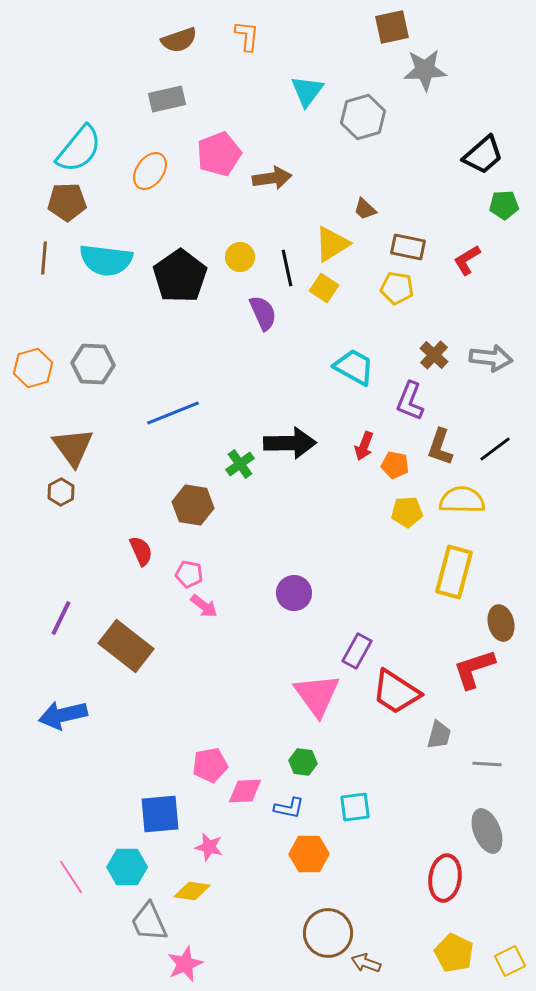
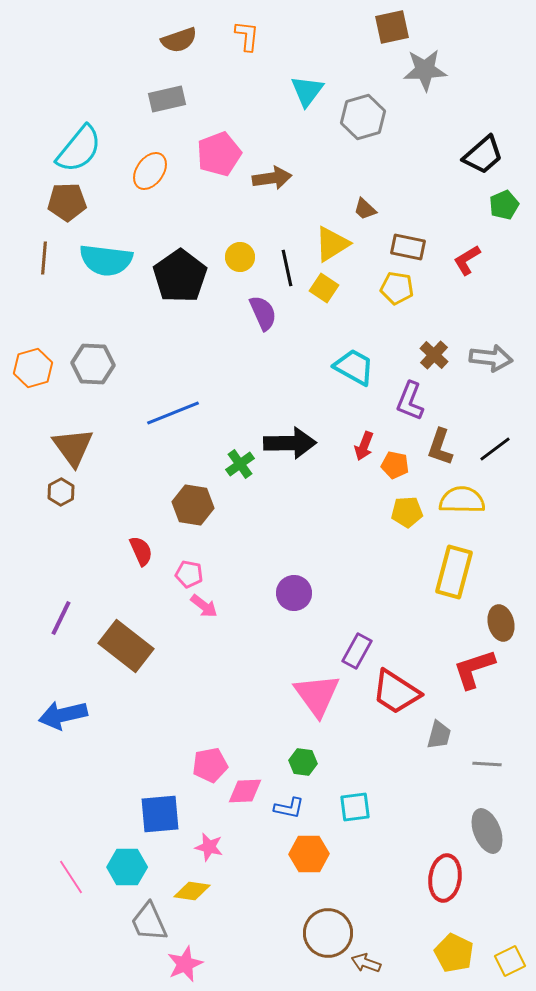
green pentagon at (504, 205): rotated 20 degrees counterclockwise
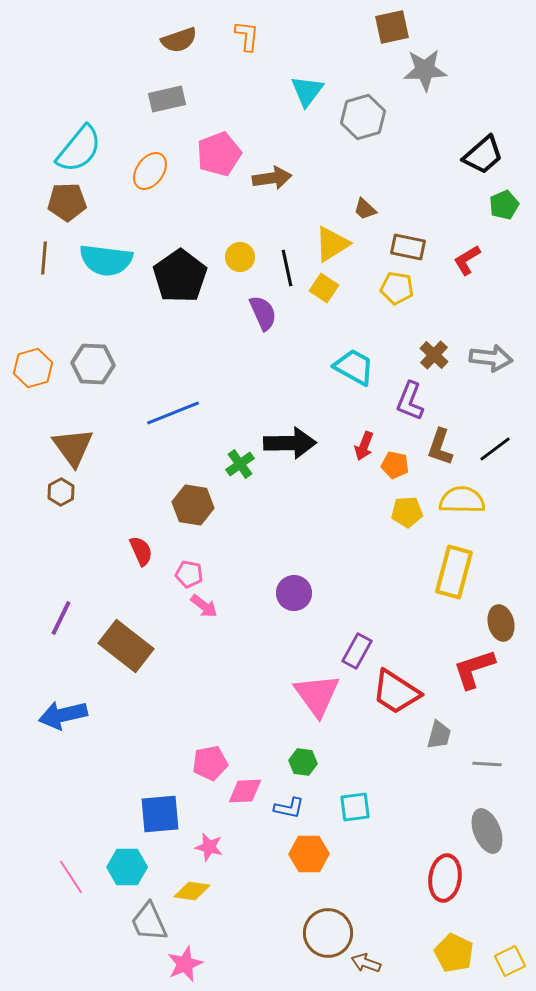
pink pentagon at (210, 765): moved 2 px up
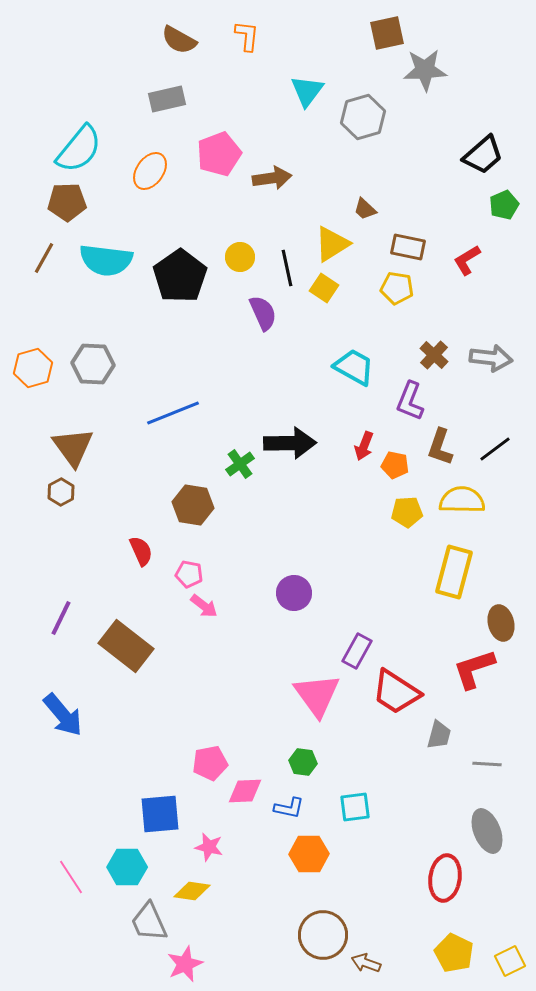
brown square at (392, 27): moved 5 px left, 6 px down
brown semicircle at (179, 40): rotated 48 degrees clockwise
brown line at (44, 258): rotated 24 degrees clockwise
blue arrow at (63, 715): rotated 117 degrees counterclockwise
brown circle at (328, 933): moved 5 px left, 2 px down
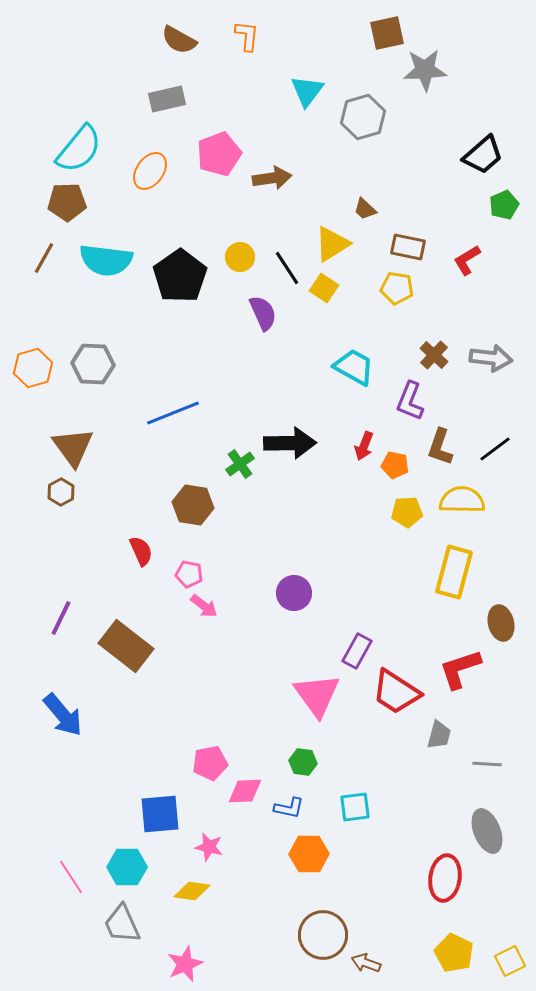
black line at (287, 268): rotated 21 degrees counterclockwise
red L-shape at (474, 669): moved 14 px left
gray trapezoid at (149, 922): moved 27 px left, 2 px down
